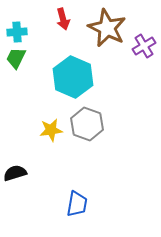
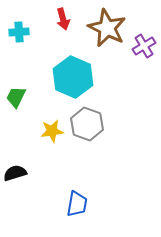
cyan cross: moved 2 px right
green trapezoid: moved 39 px down
yellow star: moved 1 px right, 1 px down
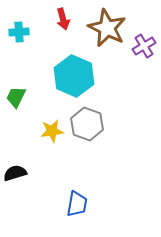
cyan hexagon: moved 1 px right, 1 px up
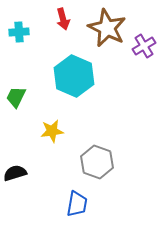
gray hexagon: moved 10 px right, 38 px down
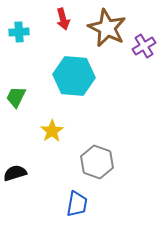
cyan hexagon: rotated 18 degrees counterclockwise
yellow star: rotated 25 degrees counterclockwise
